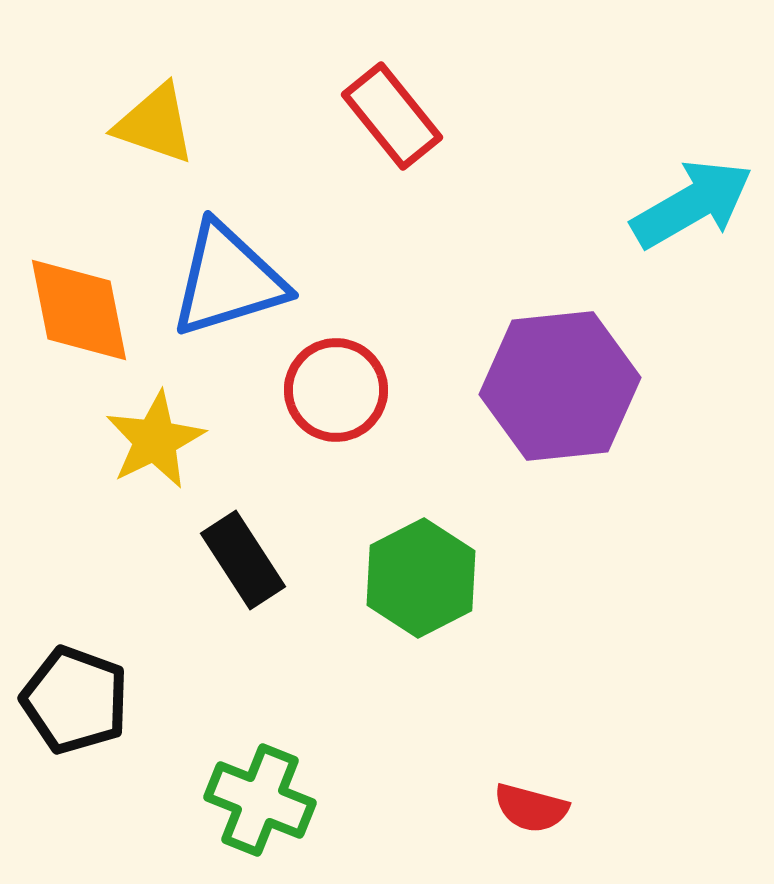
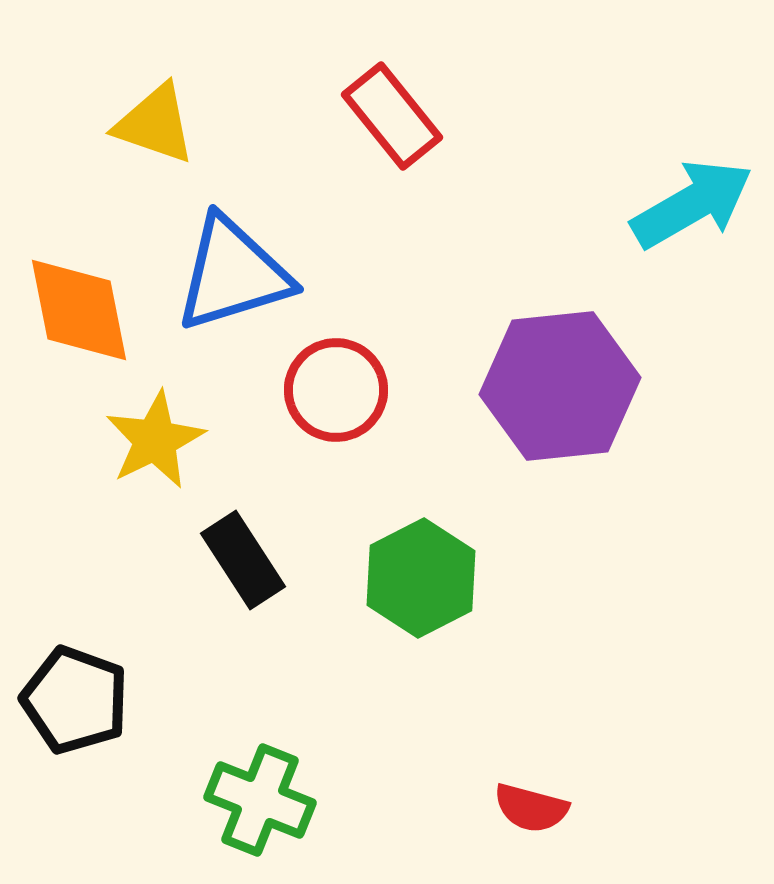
blue triangle: moved 5 px right, 6 px up
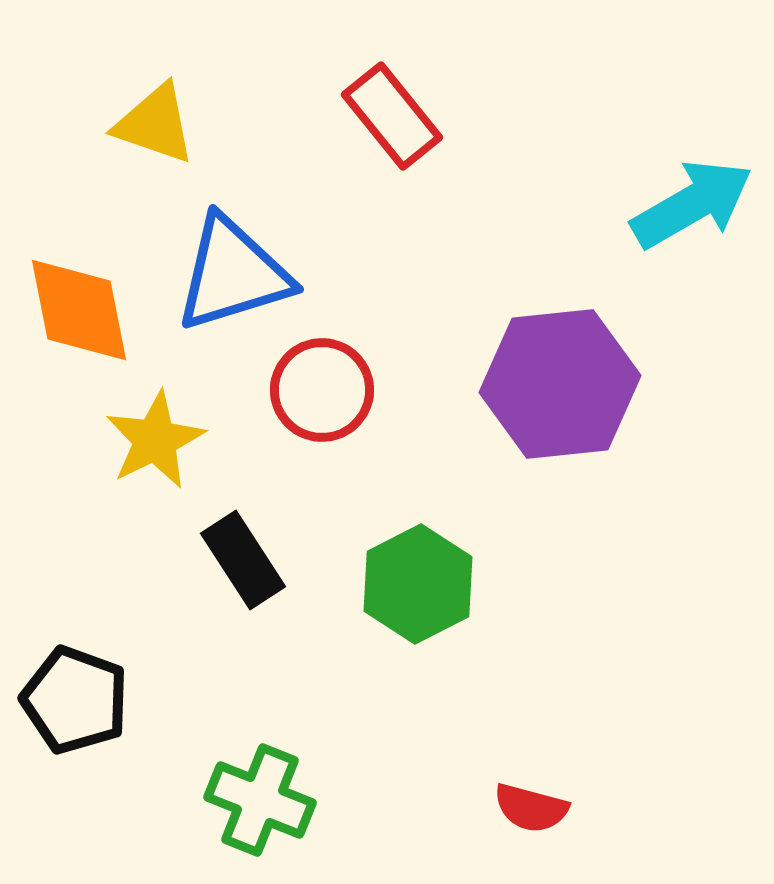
purple hexagon: moved 2 px up
red circle: moved 14 px left
green hexagon: moved 3 px left, 6 px down
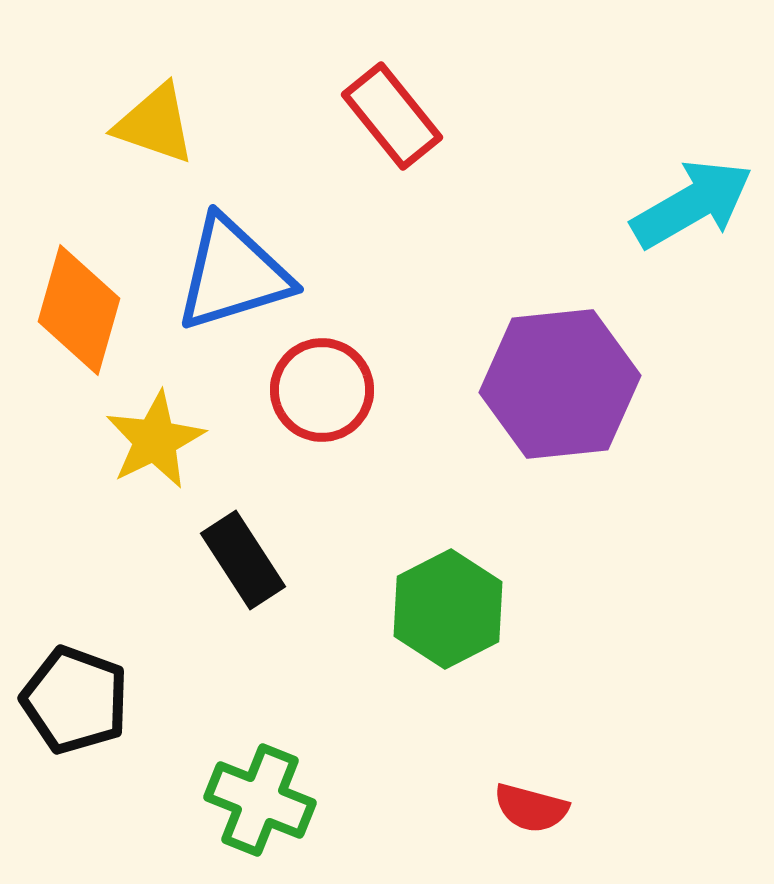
orange diamond: rotated 27 degrees clockwise
green hexagon: moved 30 px right, 25 px down
